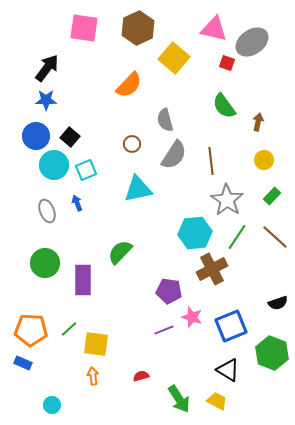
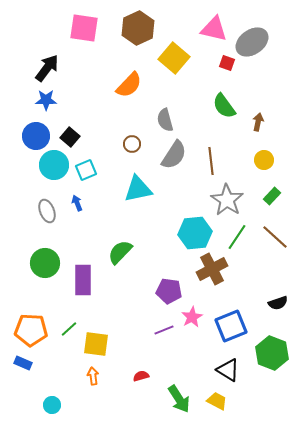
pink star at (192, 317): rotated 25 degrees clockwise
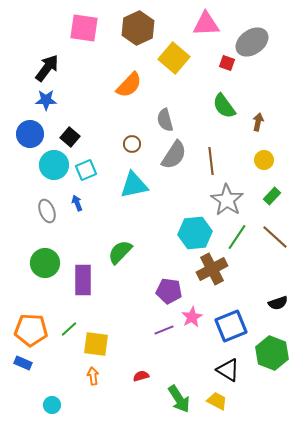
pink triangle at (214, 29): moved 8 px left, 5 px up; rotated 16 degrees counterclockwise
blue circle at (36, 136): moved 6 px left, 2 px up
cyan triangle at (138, 189): moved 4 px left, 4 px up
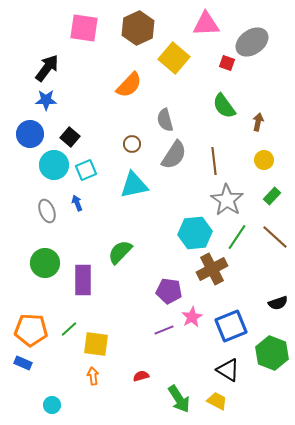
brown line at (211, 161): moved 3 px right
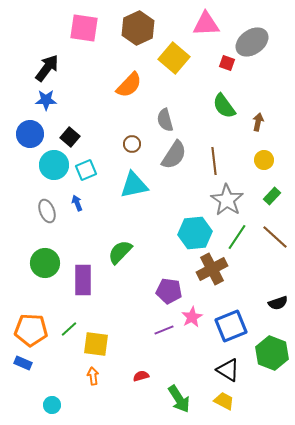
yellow trapezoid at (217, 401): moved 7 px right
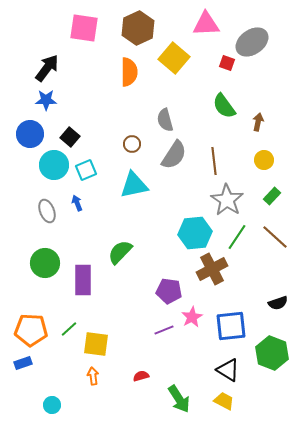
orange semicircle at (129, 85): moved 13 px up; rotated 44 degrees counterclockwise
blue square at (231, 326): rotated 16 degrees clockwise
blue rectangle at (23, 363): rotated 42 degrees counterclockwise
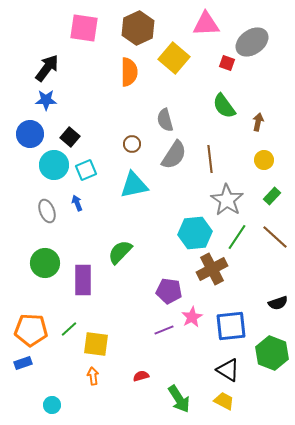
brown line at (214, 161): moved 4 px left, 2 px up
